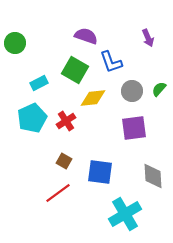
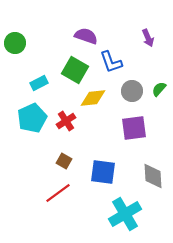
blue square: moved 3 px right
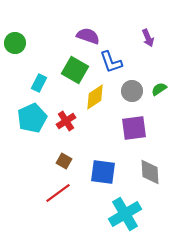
purple semicircle: moved 2 px right
cyan rectangle: rotated 36 degrees counterclockwise
green semicircle: rotated 14 degrees clockwise
yellow diamond: moved 2 px right, 1 px up; rotated 28 degrees counterclockwise
gray diamond: moved 3 px left, 4 px up
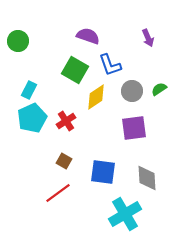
green circle: moved 3 px right, 2 px up
blue L-shape: moved 1 px left, 3 px down
cyan rectangle: moved 10 px left, 7 px down
yellow diamond: moved 1 px right
gray diamond: moved 3 px left, 6 px down
